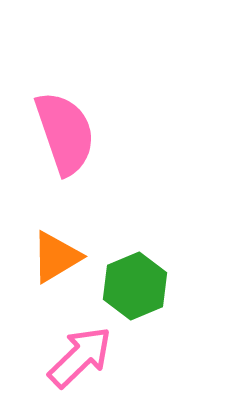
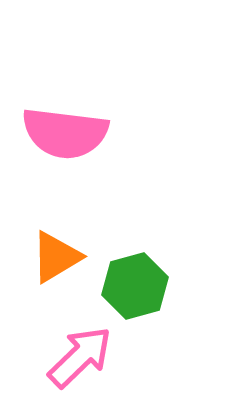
pink semicircle: rotated 116 degrees clockwise
green hexagon: rotated 8 degrees clockwise
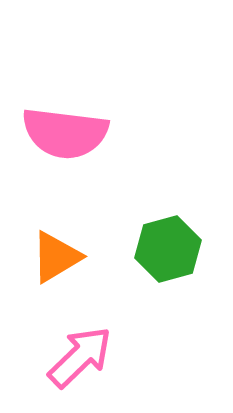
green hexagon: moved 33 px right, 37 px up
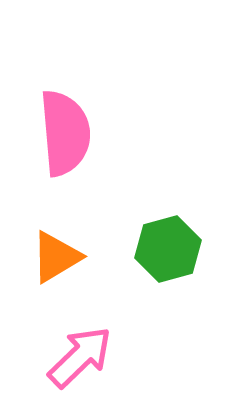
pink semicircle: rotated 102 degrees counterclockwise
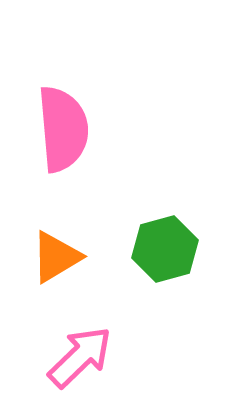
pink semicircle: moved 2 px left, 4 px up
green hexagon: moved 3 px left
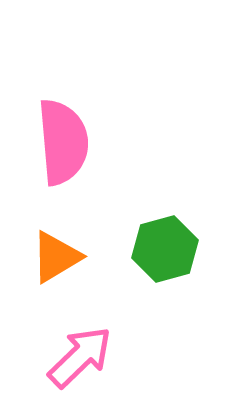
pink semicircle: moved 13 px down
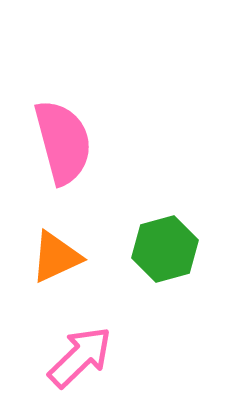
pink semicircle: rotated 10 degrees counterclockwise
orange triangle: rotated 6 degrees clockwise
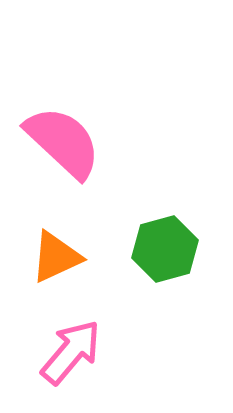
pink semicircle: rotated 32 degrees counterclockwise
pink arrow: moved 9 px left, 5 px up; rotated 6 degrees counterclockwise
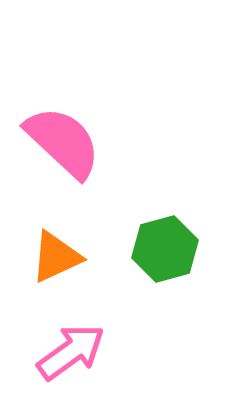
pink arrow: rotated 14 degrees clockwise
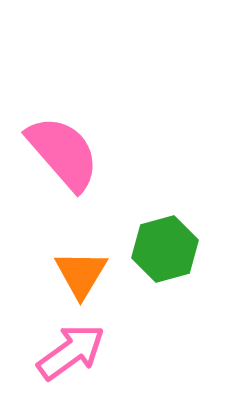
pink semicircle: moved 11 px down; rotated 6 degrees clockwise
orange triangle: moved 25 px right, 17 px down; rotated 34 degrees counterclockwise
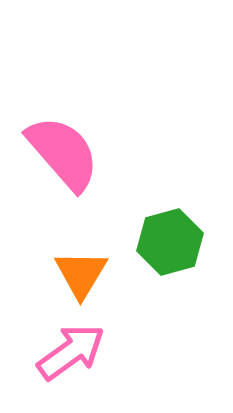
green hexagon: moved 5 px right, 7 px up
